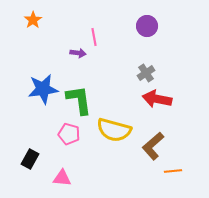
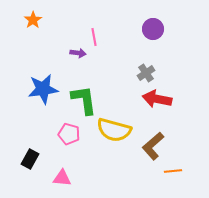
purple circle: moved 6 px right, 3 px down
green L-shape: moved 5 px right
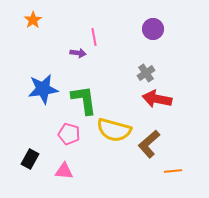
brown L-shape: moved 4 px left, 2 px up
pink triangle: moved 2 px right, 7 px up
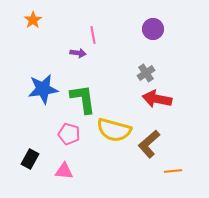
pink line: moved 1 px left, 2 px up
green L-shape: moved 1 px left, 1 px up
